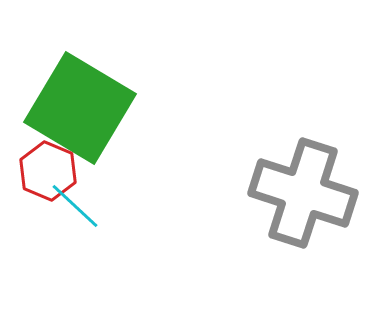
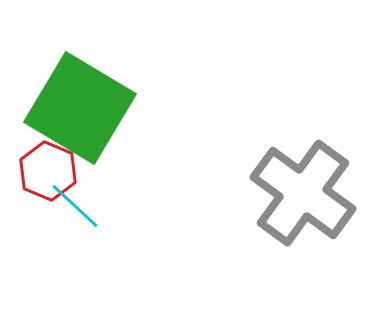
gray cross: rotated 18 degrees clockwise
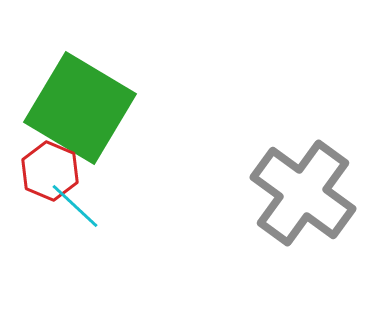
red hexagon: moved 2 px right
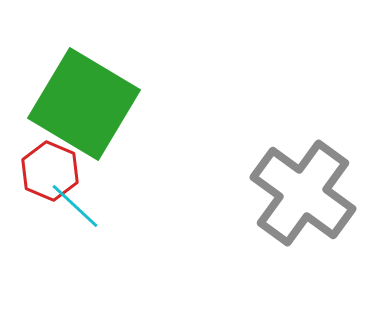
green square: moved 4 px right, 4 px up
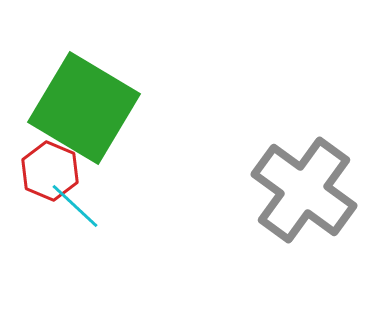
green square: moved 4 px down
gray cross: moved 1 px right, 3 px up
